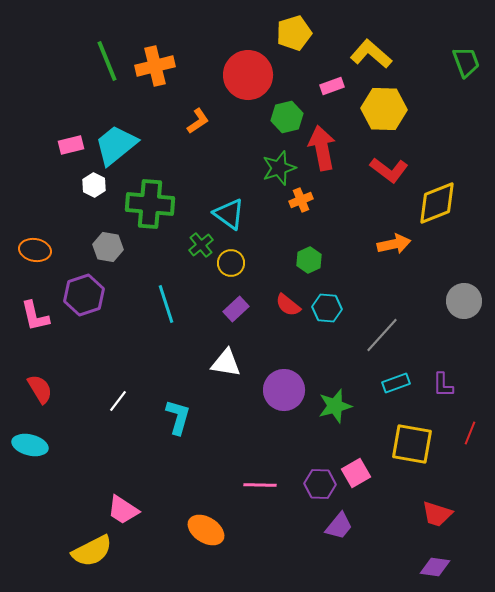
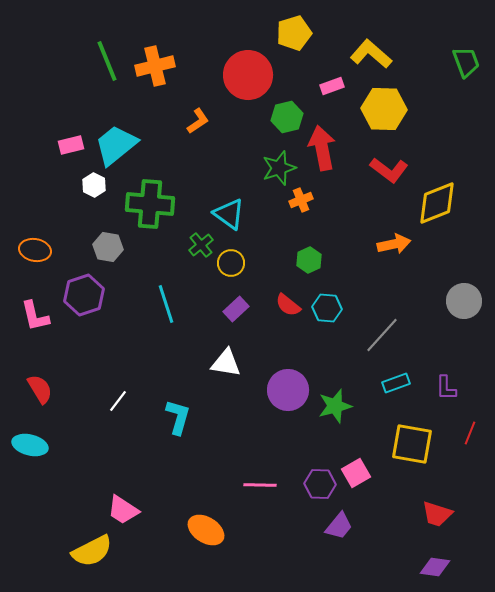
purple L-shape at (443, 385): moved 3 px right, 3 px down
purple circle at (284, 390): moved 4 px right
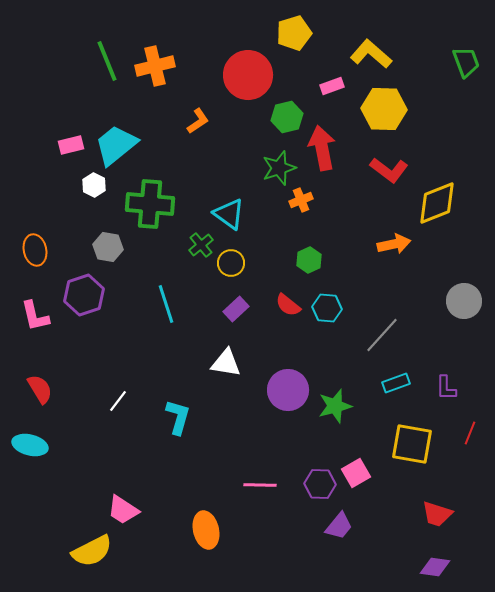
orange ellipse at (35, 250): rotated 68 degrees clockwise
orange ellipse at (206, 530): rotated 45 degrees clockwise
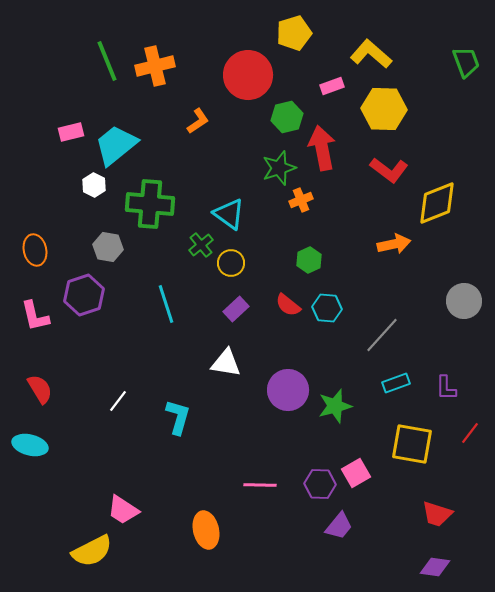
pink rectangle at (71, 145): moved 13 px up
red line at (470, 433): rotated 15 degrees clockwise
